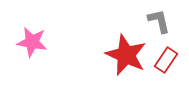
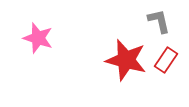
pink star: moved 6 px right, 4 px up; rotated 8 degrees clockwise
red star: moved 5 px down; rotated 9 degrees counterclockwise
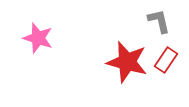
red star: moved 1 px right, 2 px down
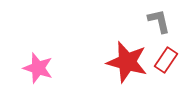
pink star: moved 30 px down
